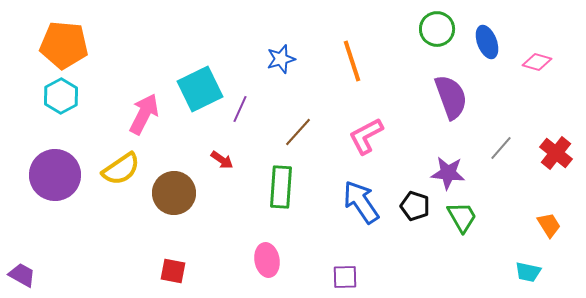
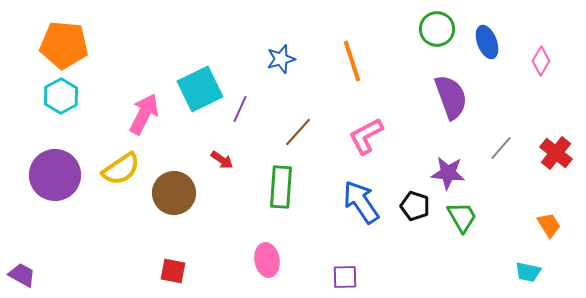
pink diamond: moved 4 px right, 1 px up; rotated 76 degrees counterclockwise
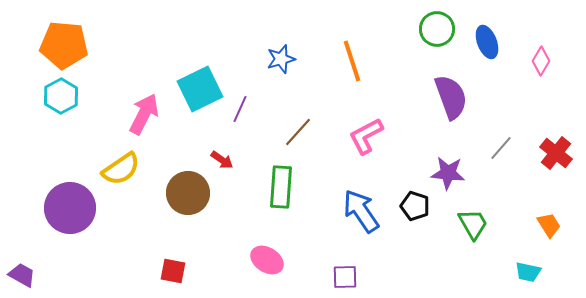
purple circle: moved 15 px right, 33 px down
brown circle: moved 14 px right
blue arrow: moved 9 px down
green trapezoid: moved 11 px right, 7 px down
pink ellipse: rotated 48 degrees counterclockwise
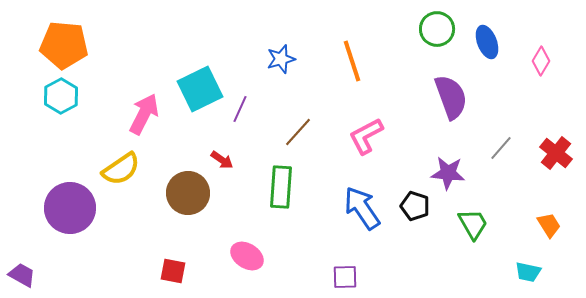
blue arrow: moved 1 px right, 3 px up
pink ellipse: moved 20 px left, 4 px up
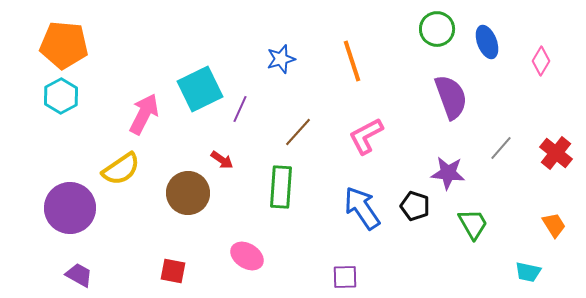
orange trapezoid: moved 5 px right
purple trapezoid: moved 57 px right
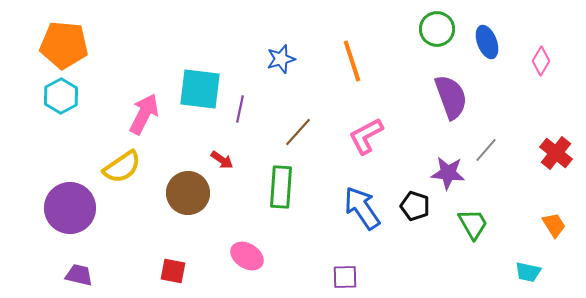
cyan square: rotated 33 degrees clockwise
purple line: rotated 12 degrees counterclockwise
gray line: moved 15 px left, 2 px down
yellow semicircle: moved 1 px right, 2 px up
purple trapezoid: rotated 16 degrees counterclockwise
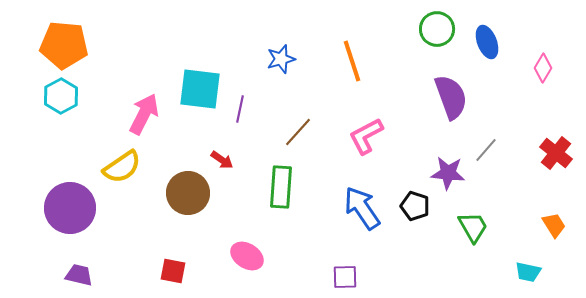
pink diamond: moved 2 px right, 7 px down
green trapezoid: moved 3 px down
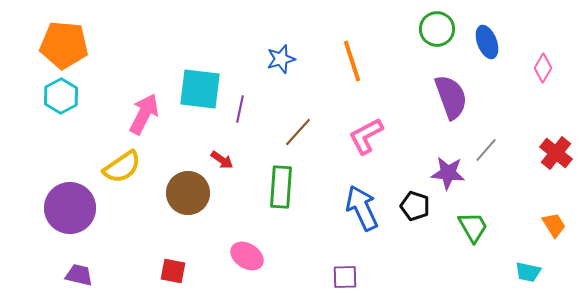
blue arrow: rotated 9 degrees clockwise
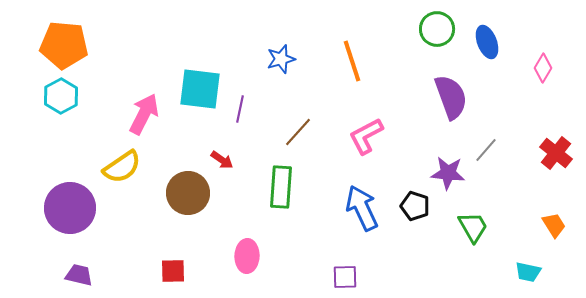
pink ellipse: rotated 60 degrees clockwise
red square: rotated 12 degrees counterclockwise
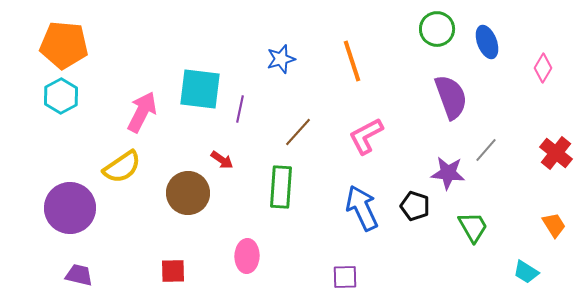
pink arrow: moved 2 px left, 2 px up
cyan trapezoid: moved 2 px left; rotated 20 degrees clockwise
